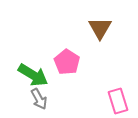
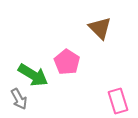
brown triangle: rotated 15 degrees counterclockwise
gray arrow: moved 20 px left
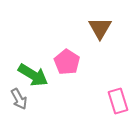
brown triangle: rotated 15 degrees clockwise
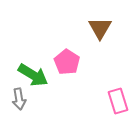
gray arrow: rotated 20 degrees clockwise
